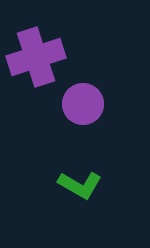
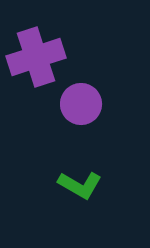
purple circle: moved 2 px left
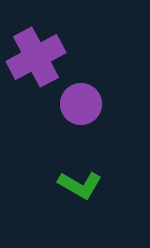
purple cross: rotated 10 degrees counterclockwise
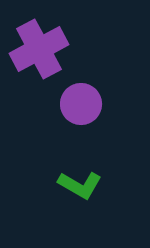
purple cross: moved 3 px right, 8 px up
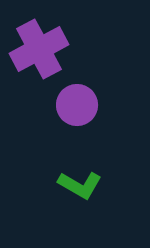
purple circle: moved 4 px left, 1 px down
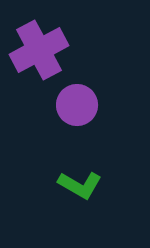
purple cross: moved 1 px down
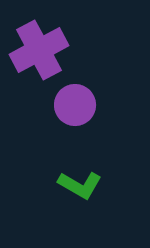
purple circle: moved 2 px left
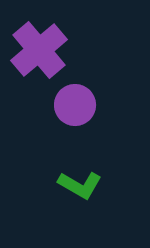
purple cross: rotated 12 degrees counterclockwise
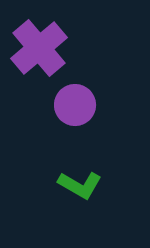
purple cross: moved 2 px up
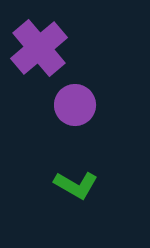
green L-shape: moved 4 px left
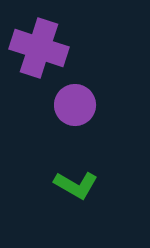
purple cross: rotated 32 degrees counterclockwise
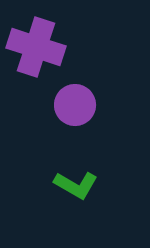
purple cross: moved 3 px left, 1 px up
